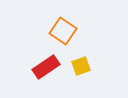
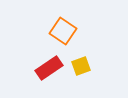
red rectangle: moved 3 px right, 1 px down
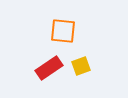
orange square: rotated 28 degrees counterclockwise
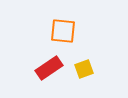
yellow square: moved 3 px right, 3 px down
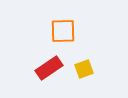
orange square: rotated 8 degrees counterclockwise
